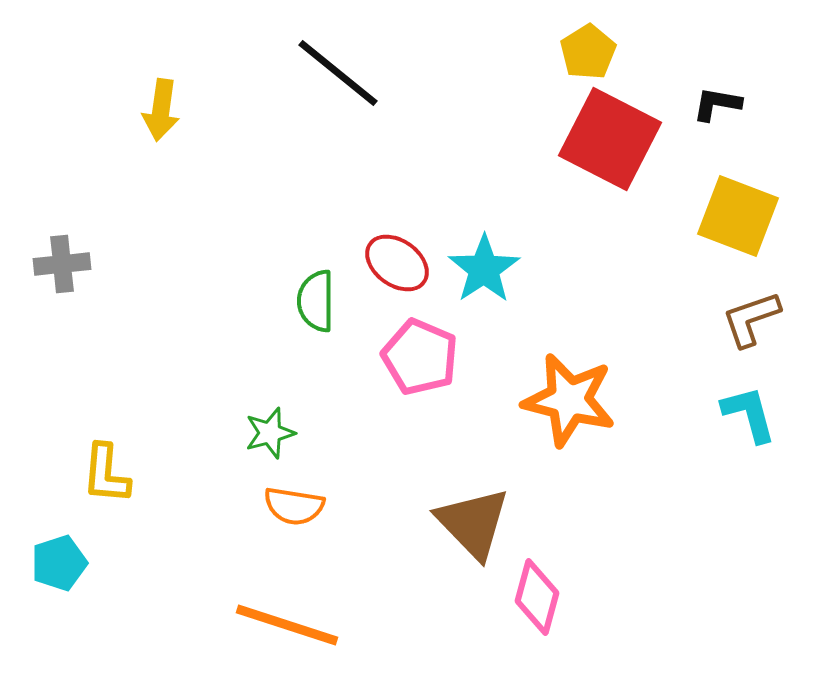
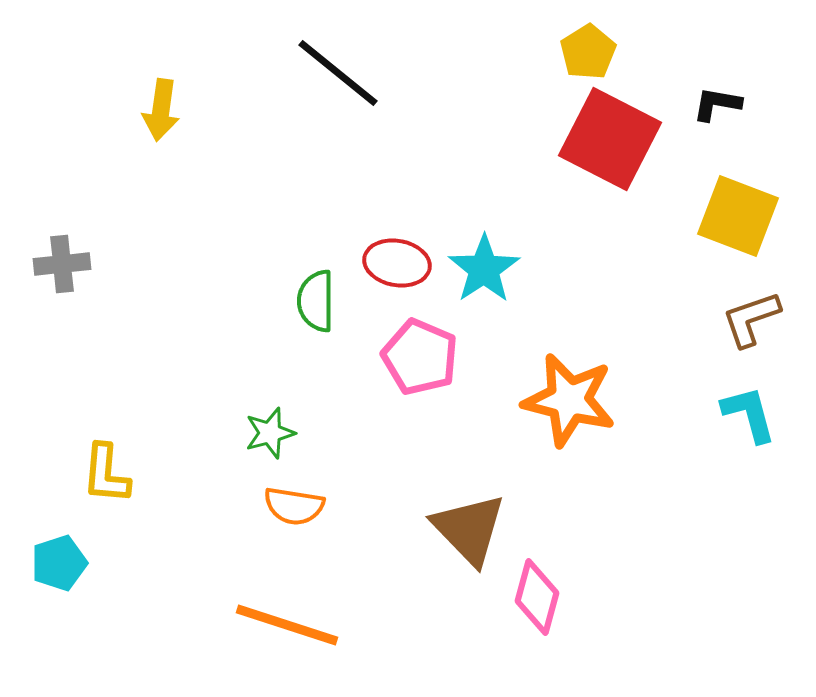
red ellipse: rotated 26 degrees counterclockwise
brown triangle: moved 4 px left, 6 px down
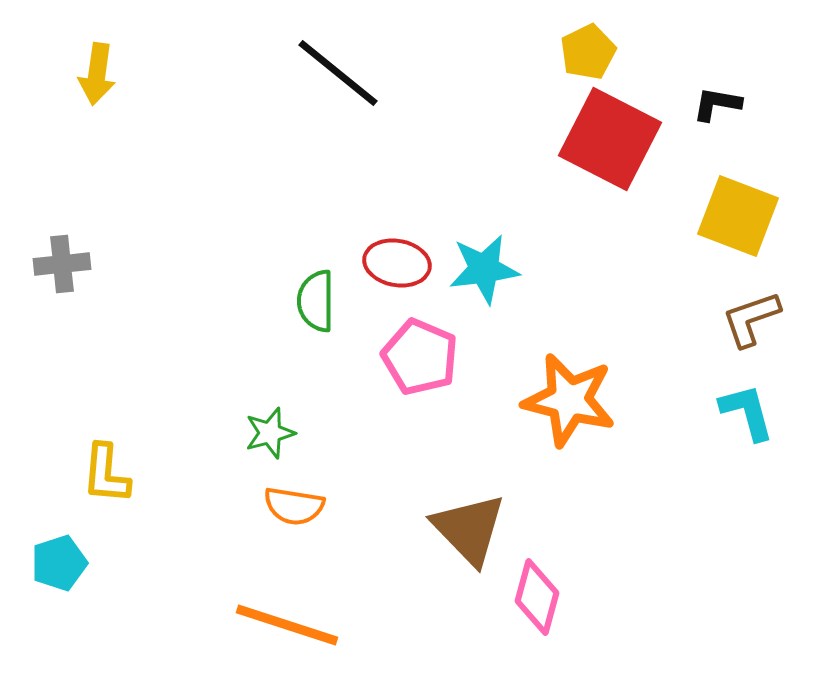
yellow pentagon: rotated 6 degrees clockwise
yellow arrow: moved 64 px left, 36 px up
cyan star: rotated 26 degrees clockwise
cyan L-shape: moved 2 px left, 2 px up
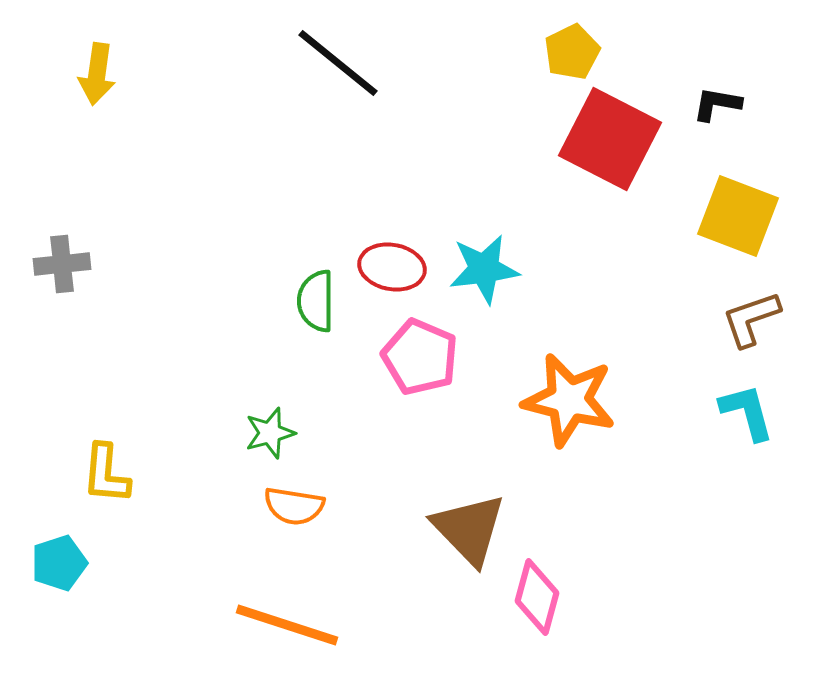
yellow pentagon: moved 16 px left
black line: moved 10 px up
red ellipse: moved 5 px left, 4 px down
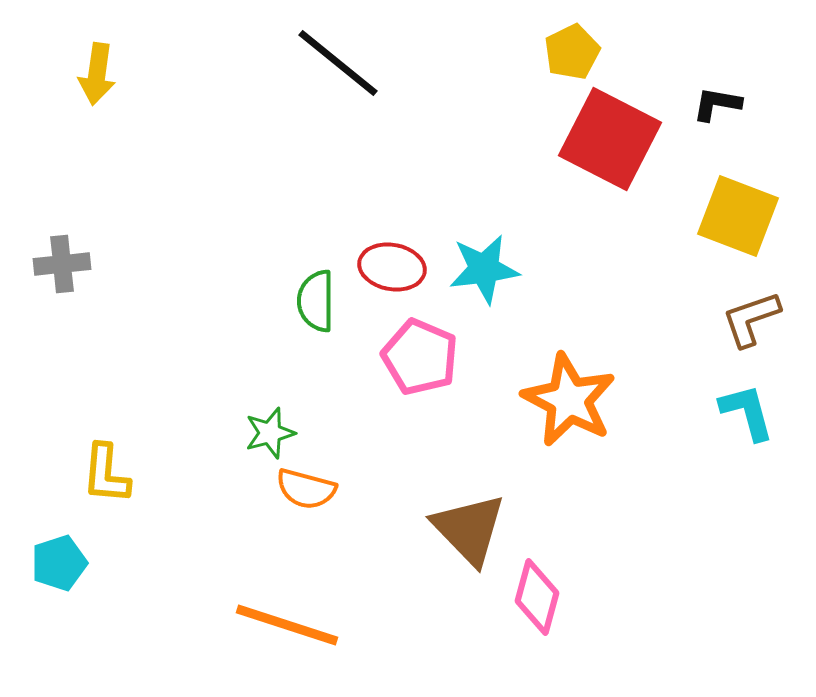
orange star: rotated 14 degrees clockwise
orange semicircle: moved 12 px right, 17 px up; rotated 6 degrees clockwise
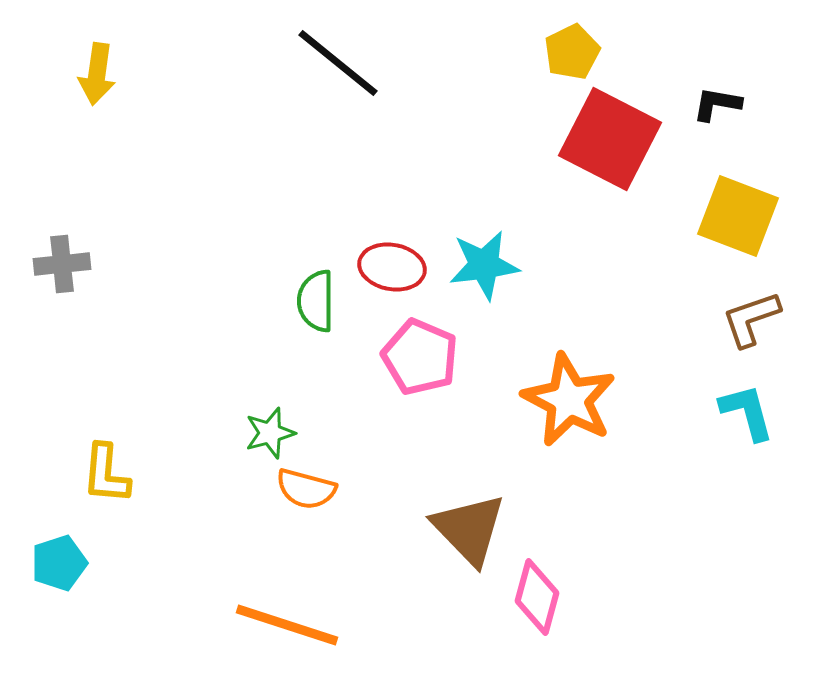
cyan star: moved 4 px up
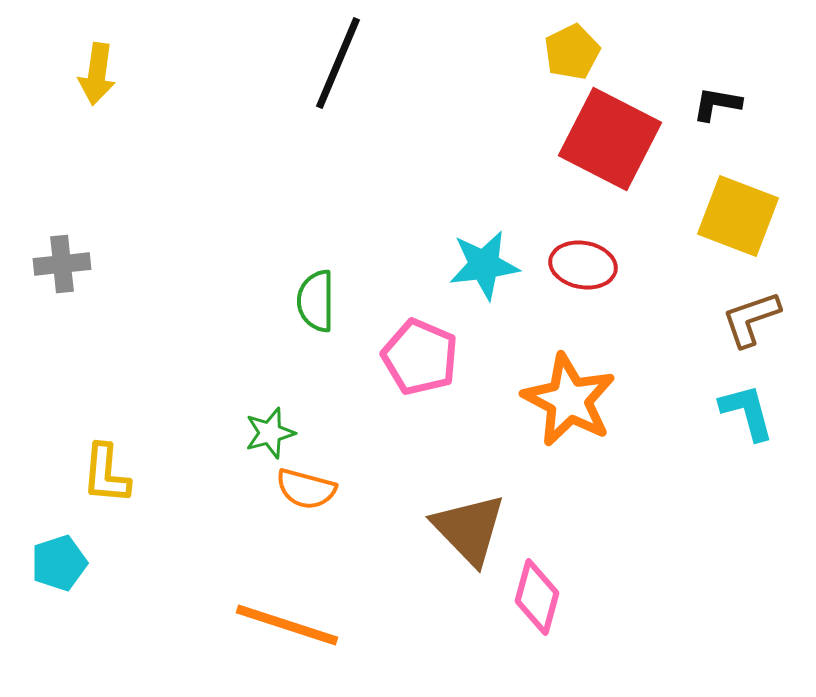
black line: rotated 74 degrees clockwise
red ellipse: moved 191 px right, 2 px up
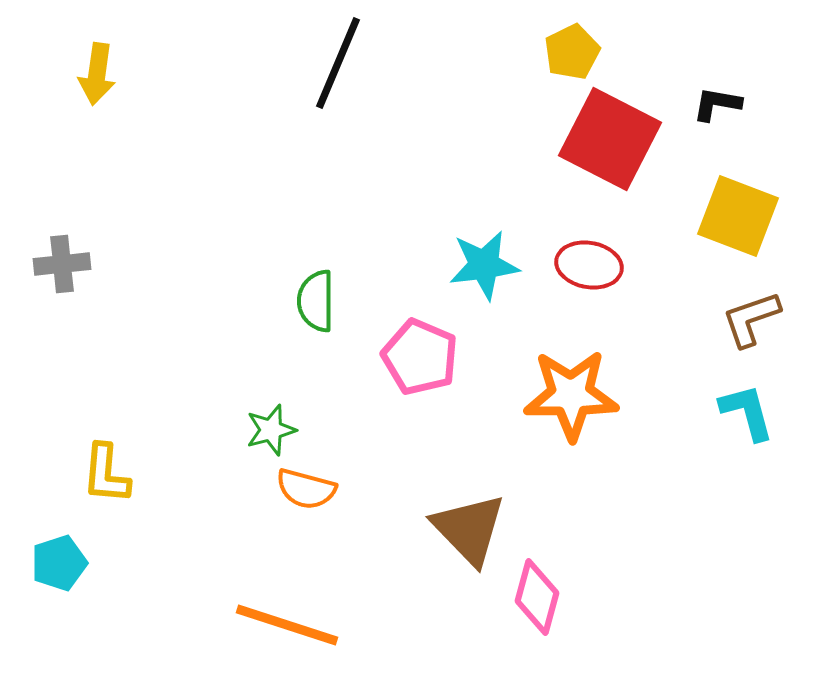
red ellipse: moved 6 px right
orange star: moved 2 px right, 5 px up; rotated 28 degrees counterclockwise
green star: moved 1 px right, 3 px up
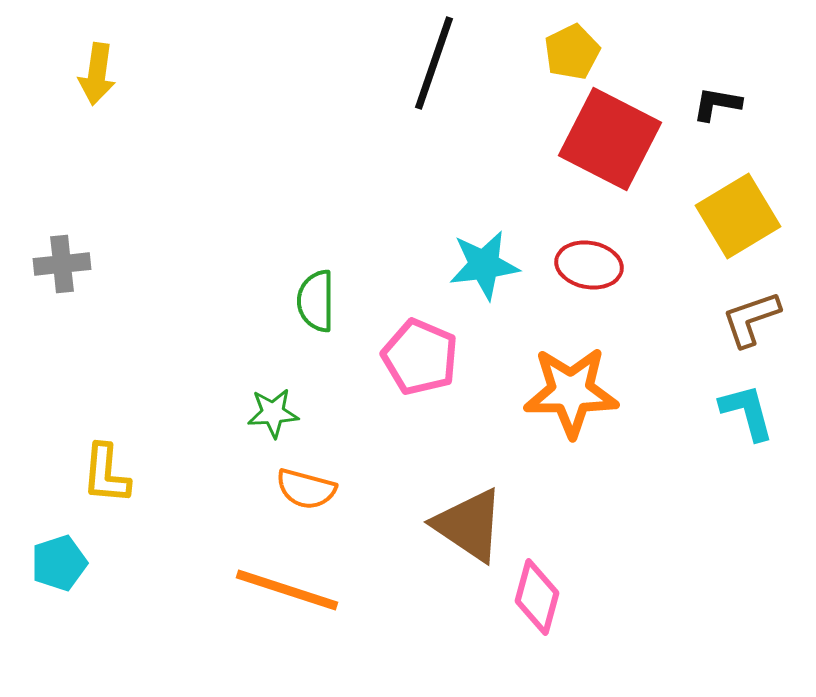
black line: moved 96 px right; rotated 4 degrees counterclockwise
yellow square: rotated 38 degrees clockwise
orange star: moved 3 px up
green star: moved 2 px right, 17 px up; rotated 12 degrees clockwise
brown triangle: moved 4 px up; rotated 12 degrees counterclockwise
orange line: moved 35 px up
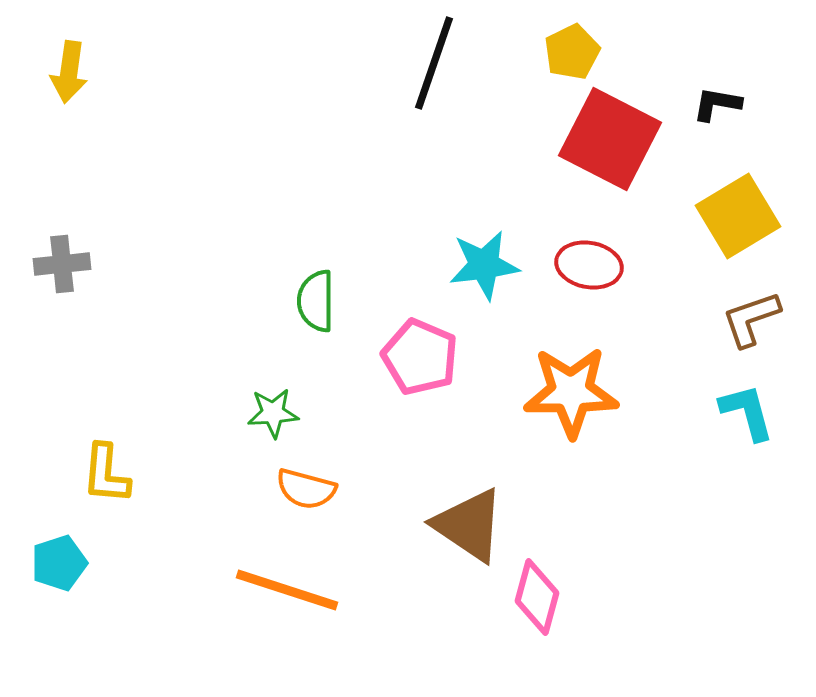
yellow arrow: moved 28 px left, 2 px up
